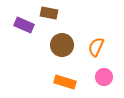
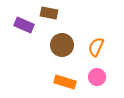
pink circle: moved 7 px left
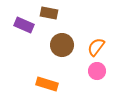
orange semicircle: rotated 12 degrees clockwise
pink circle: moved 6 px up
orange rectangle: moved 18 px left, 2 px down
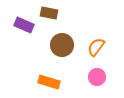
pink circle: moved 6 px down
orange rectangle: moved 2 px right, 2 px up
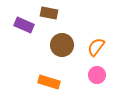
pink circle: moved 2 px up
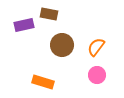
brown rectangle: moved 1 px down
purple rectangle: rotated 36 degrees counterclockwise
orange rectangle: moved 6 px left
